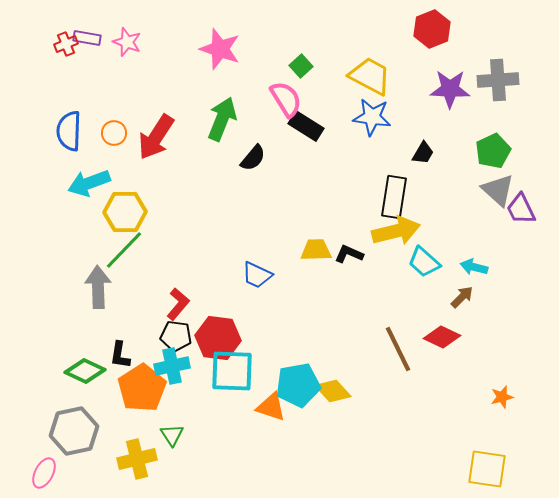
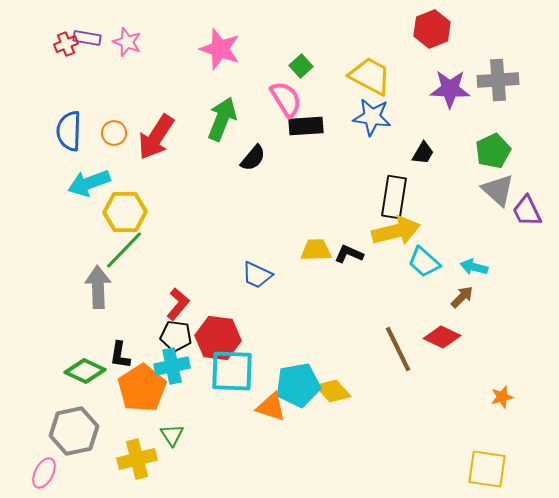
black rectangle at (306, 126): rotated 36 degrees counterclockwise
purple trapezoid at (521, 209): moved 6 px right, 2 px down
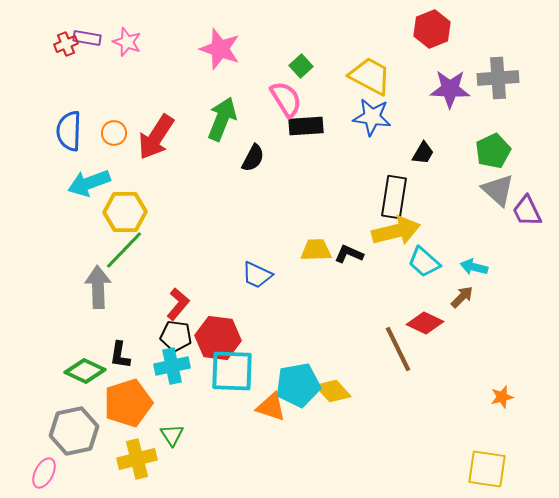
gray cross at (498, 80): moved 2 px up
black semicircle at (253, 158): rotated 12 degrees counterclockwise
red diamond at (442, 337): moved 17 px left, 14 px up
orange pentagon at (142, 388): moved 14 px left, 15 px down; rotated 15 degrees clockwise
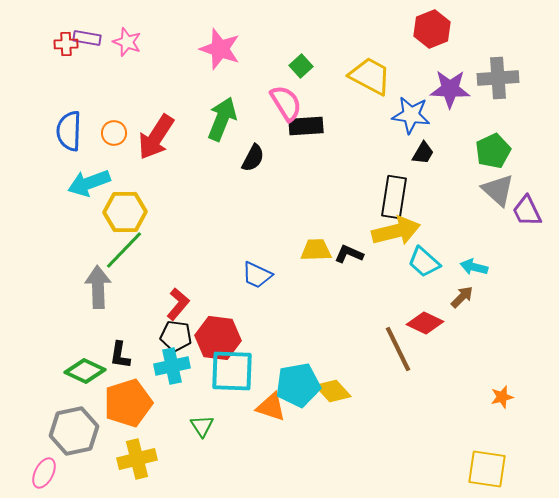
red cross at (66, 44): rotated 20 degrees clockwise
pink semicircle at (286, 99): moved 4 px down
blue star at (372, 117): moved 39 px right, 2 px up
green triangle at (172, 435): moved 30 px right, 9 px up
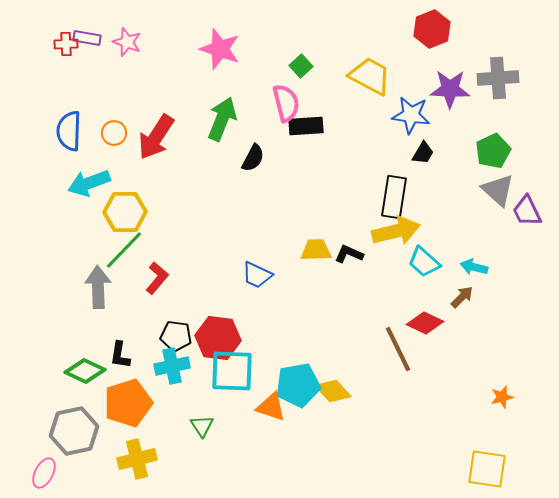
pink semicircle at (286, 103): rotated 18 degrees clockwise
red L-shape at (178, 304): moved 21 px left, 26 px up
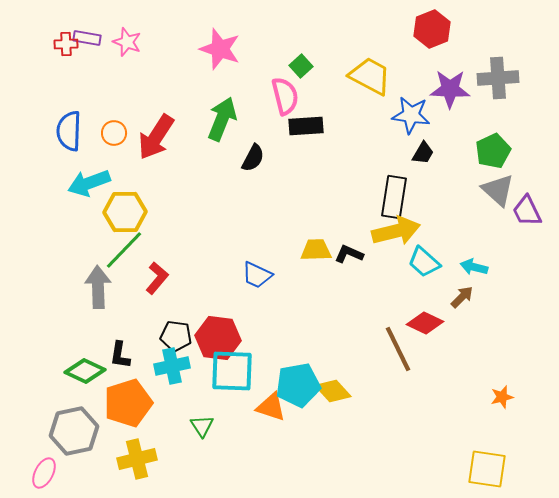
pink semicircle at (286, 103): moved 1 px left, 7 px up
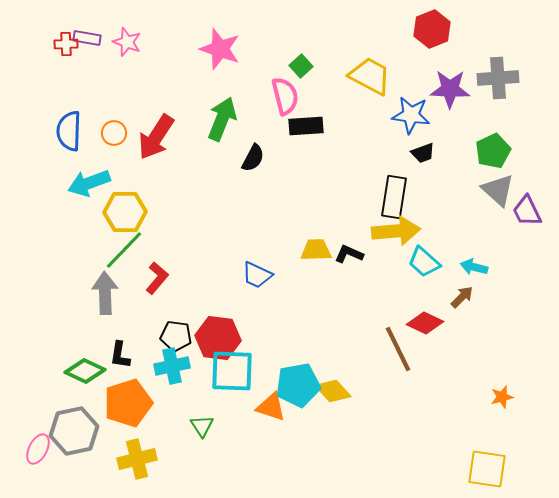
black trapezoid at (423, 153): rotated 40 degrees clockwise
yellow arrow at (396, 231): rotated 9 degrees clockwise
gray arrow at (98, 287): moved 7 px right, 6 px down
pink ellipse at (44, 473): moved 6 px left, 24 px up
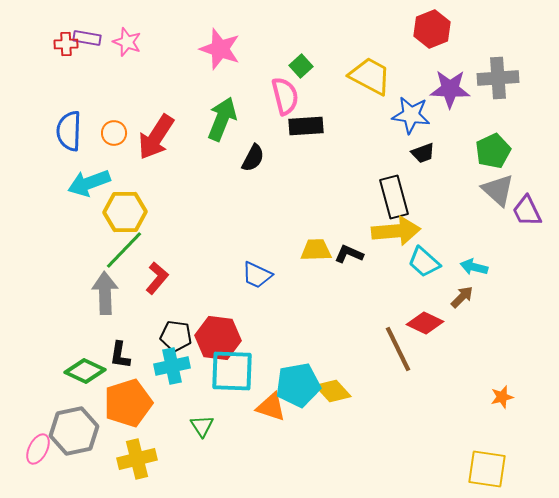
black rectangle at (394, 197): rotated 24 degrees counterclockwise
